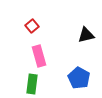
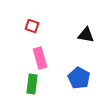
red square: rotated 32 degrees counterclockwise
black triangle: rotated 24 degrees clockwise
pink rectangle: moved 1 px right, 2 px down
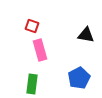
pink rectangle: moved 8 px up
blue pentagon: rotated 15 degrees clockwise
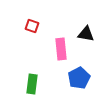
black triangle: moved 1 px up
pink rectangle: moved 21 px right, 1 px up; rotated 10 degrees clockwise
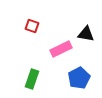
pink rectangle: rotated 70 degrees clockwise
green rectangle: moved 5 px up; rotated 12 degrees clockwise
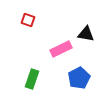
red square: moved 4 px left, 6 px up
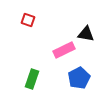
pink rectangle: moved 3 px right, 1 px down
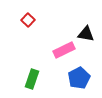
red square: rotated 24 degrees clockwise
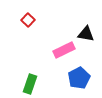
green rectangle: moved 2 px left, 5 px down
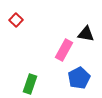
red square: moved 12 px left
pink rectangle: rotated 35 degrees counterclockwise
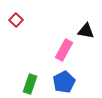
black triangle: moved 3 px up
blue pentagon: moved 15 px left, 4 px down
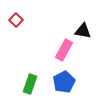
black triangle: moved 3 px left
